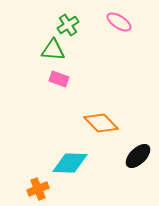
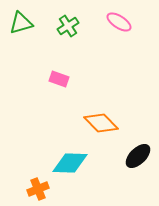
green cross: moved 1 px down
green triangle: moved 32 px left, 27 px up; rotated 20 degrees counterclockwise
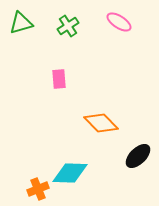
pink rectangle: rotated 66 degrees clockwise
cyan diamond: moved 10 px down
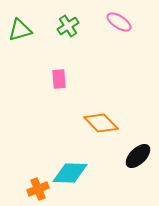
green triangle: moved 1 px left, 7 px down
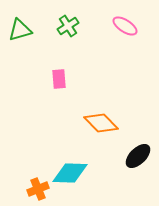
pink ellipse: moved 6 px right, 4 px down
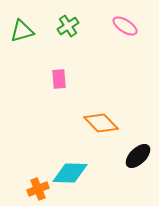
green triangle: moved 2 px right, 1 px down
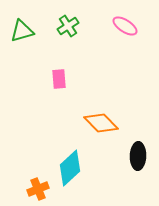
black ellipse: rotated 44 degrees counterclockwise
cyan diamond: moved 5 px up; rotated 45 degrees counterclockwise
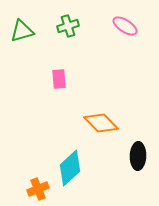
green cross: rotated 15 degrees clockwise
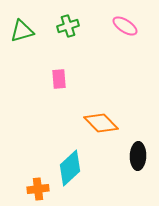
orange cross: rotated 15 degrees clockwise
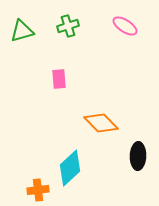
orange cross: moved 1 px down
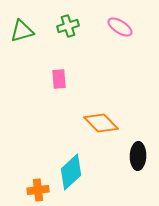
pink ellipse: moved 5 px left, 1 px down
cyan diamond: moved 1 px right, 4 px down
